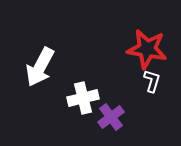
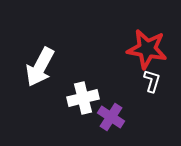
purple cross: rotated 20 degrees counterclockwise
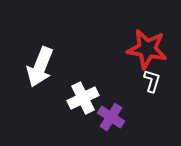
white arrow: rotated 6 degrees counterclockwise
white cross: rotated 12 degrees counterclockwise
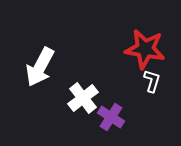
red star: moved 2 px left
white arrow: rotated 6 degrees clockwise
white cross: rotated 12 degrees counterclockwise
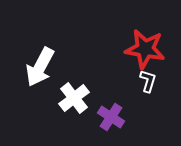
white L-shape: moved 4 px left
white cross: moved 9 px left
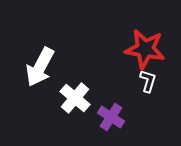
white cross: moved 1 px right; rotated 12 degrees counterclockwise
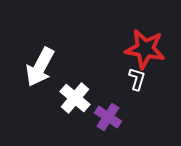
white L-shape: moved 11 px left, 2 px up
purple cross: moved 3 px left
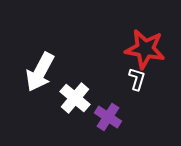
white arrow: moved 5 px down
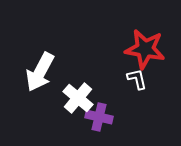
white L-shape: rotated 30 degrees counterclockwise
white cross: moved 3 px right
purple cross: moved 9 px left; rotated 20 degrees counterclockwise
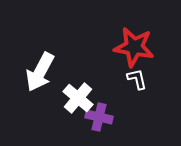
red star: moved 11 px left, 2 px up
